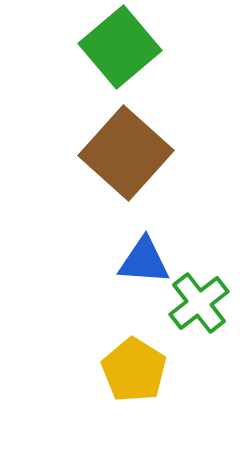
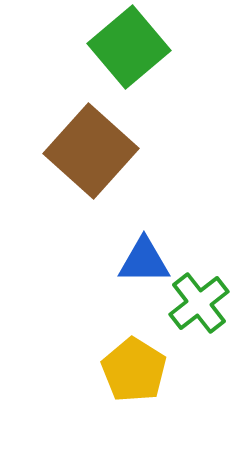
green square: moved 9 px right
brown square: moved 35 px left, 2 px up
blue triangle: rotated 4 degrees counterclockwise
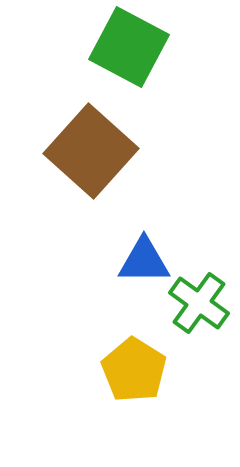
green square: rotated 22 degrees counterclockwise
green cross: rotated 16 degrees counterclockwise
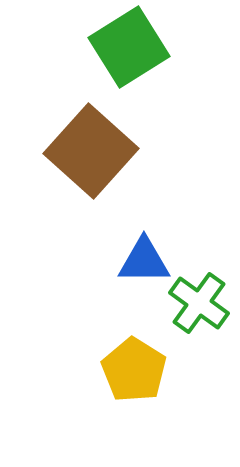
green square: rotated 30 degrees clockwise
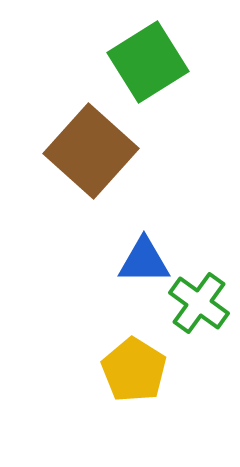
green square: moved 19 px right, 15 px down
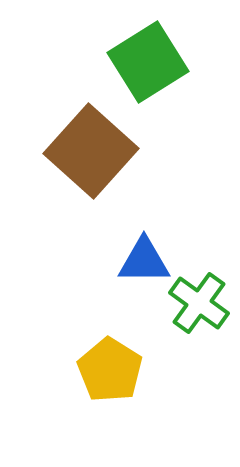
yellow pentagon: moved 24 px left
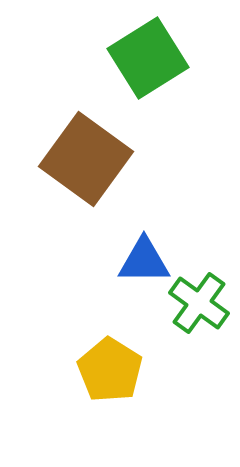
green square: moved 4 px up
brown square: moved 5 px left, 8 px down; rotated 6 degrees counterclockwise
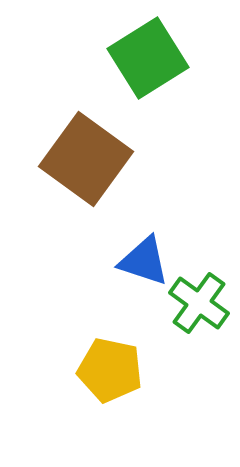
blue triangle: rotated 18 degrees clockwise
yellow pentagon: rotated 20 degrees counterclockwise
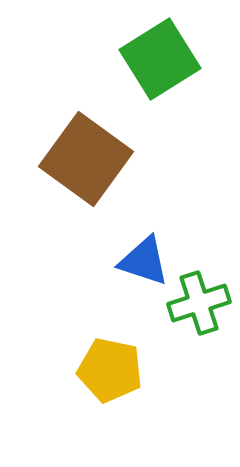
green square: moved 12 px right, 1 px down
green cross: rotated 36 degrees clockwise
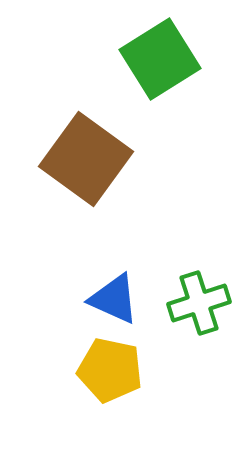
blue triangle: moved 30 px left, 38 px down; rotated 6 degrees clockwise
